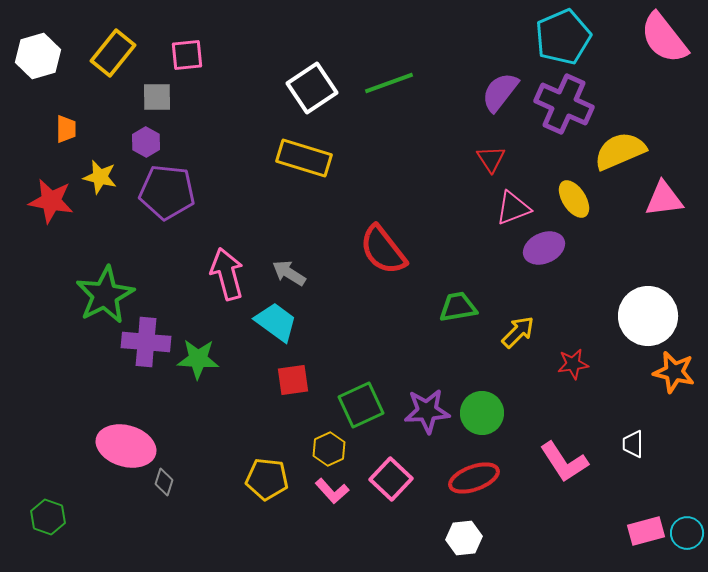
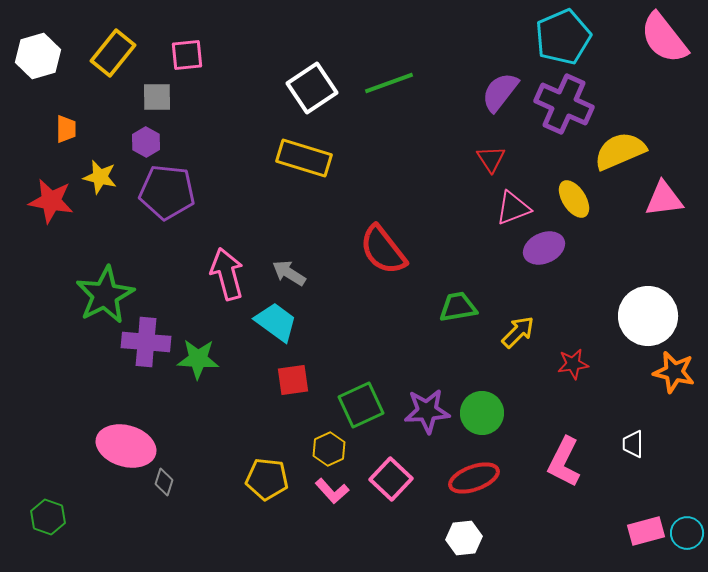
pink L-shape at (564, 462): rotated 60 degrees clockwise
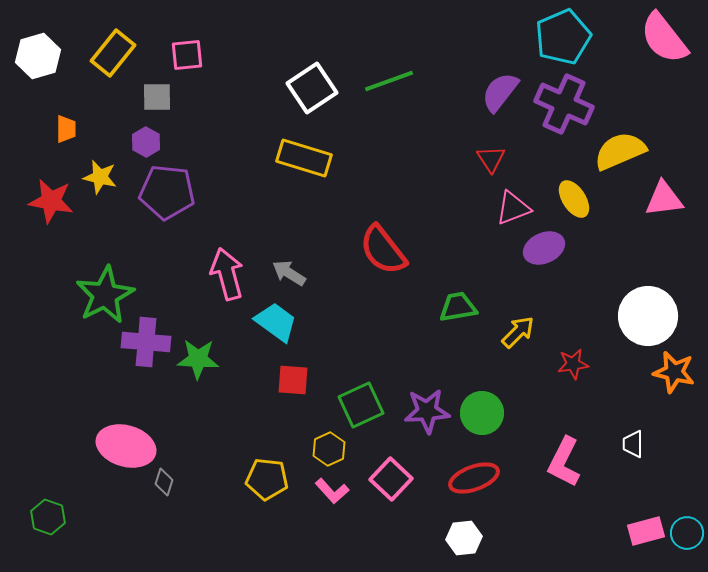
green line at (389, 83): moved 2 px up
red square at (293, 380): rotated 12 degrees clockwise
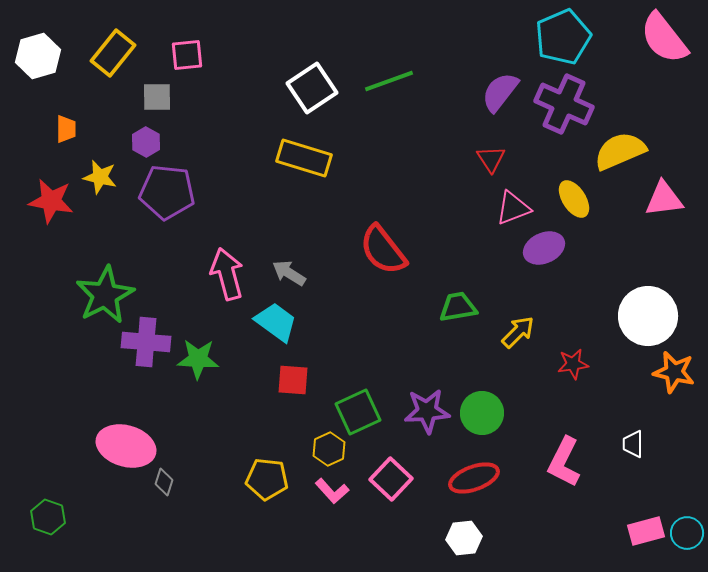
green square at (361, 405): moved 3 px left, 7 px down
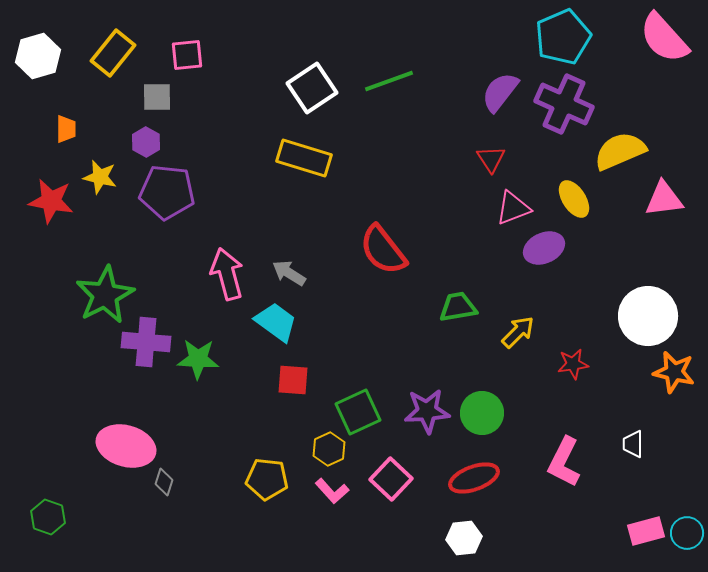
pink semicircle at (664, 38): rotated 4 degrees counterclockwise
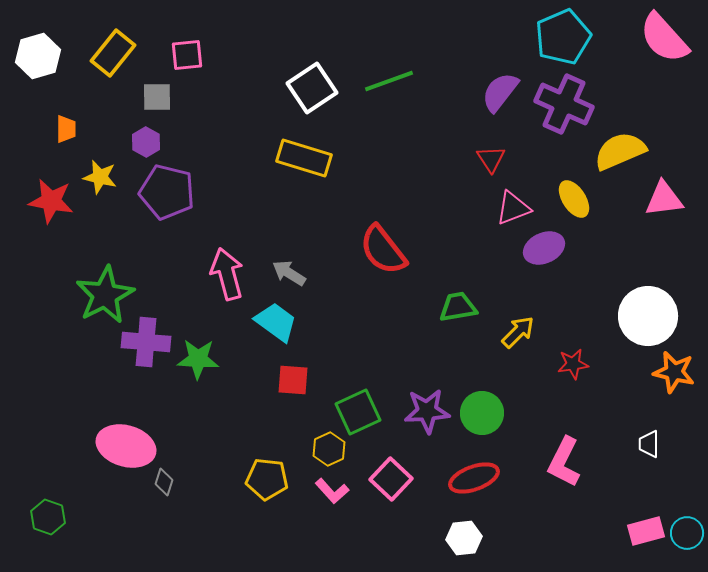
purple pentagon at (167, 192): rotated 8 degrees clockwise
white trapezoid at (633, 444): moved 16 px right
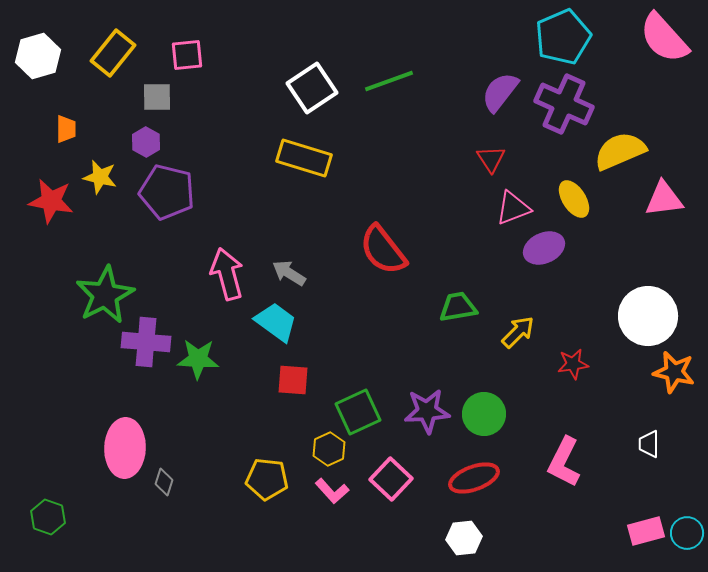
green circle at (482, 413): moved 2 px right, 1 px down
pink ellipse at (126, 446): moved 1 px left, 2 px down; rotated 76 degrees clockwise
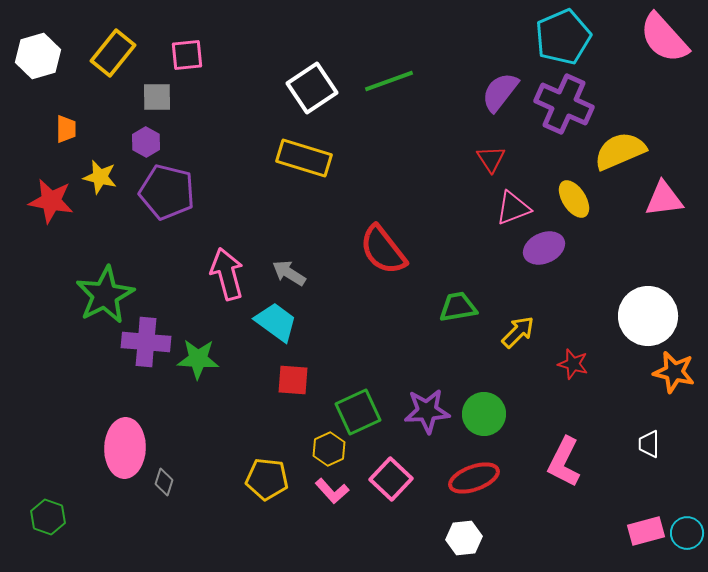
red star at (573, 364): rotated 24 degrees clockwise
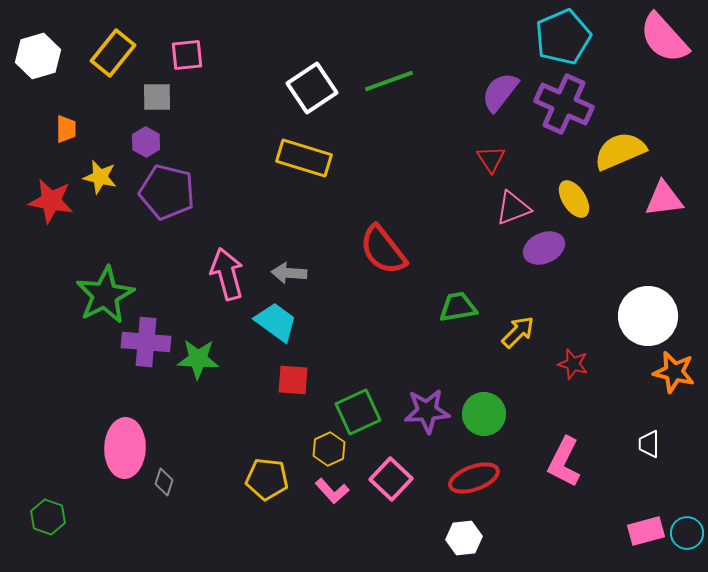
gray arrow at (289, 273): rotated 28 degrees counterclockwise
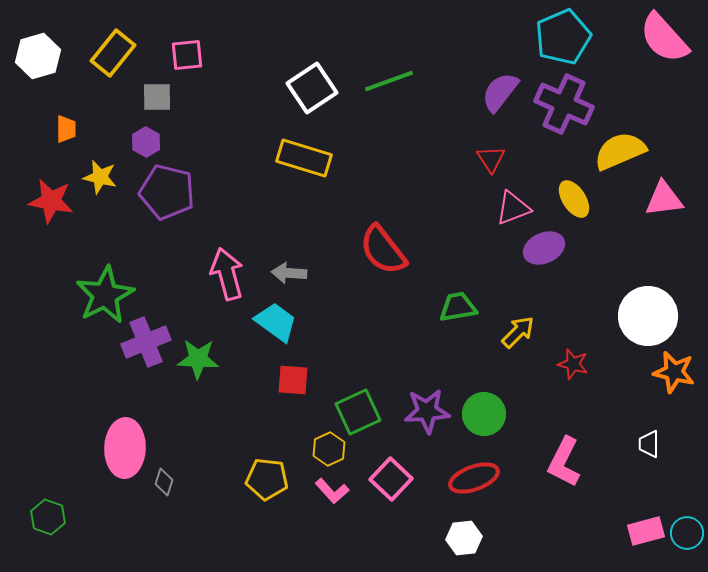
purple cross at (146, 342): rotated 27 degrees counterclockwise
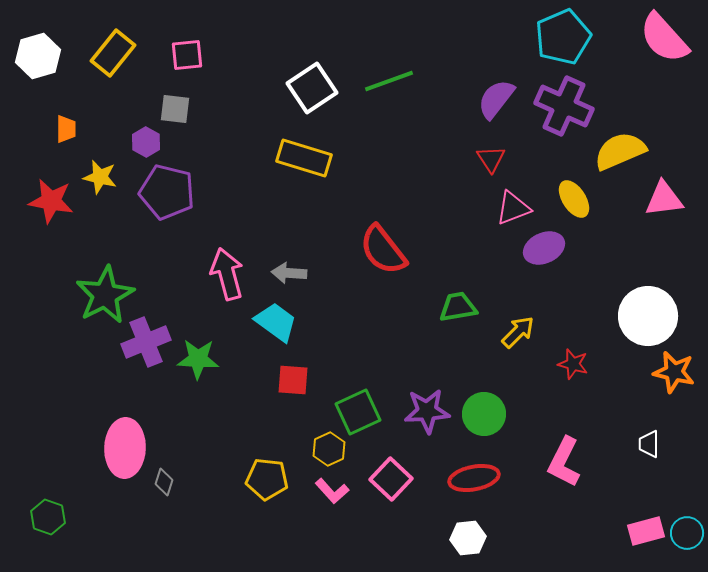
purple semicircle at (500, 92): moved 4 px left, 7 px down
gray square at (157, 97): moved 18 px right, 12 px down; rotated 8 degrees clockwise
purple cross at (564, 104): moved 2 px down
red ellipse at (474, 478): rotated 9 degrees clockwise
white hexagon at (464, 538): moved 4 px right
